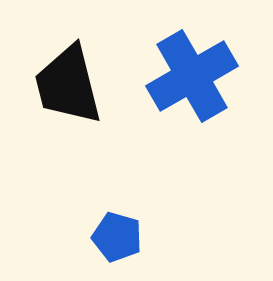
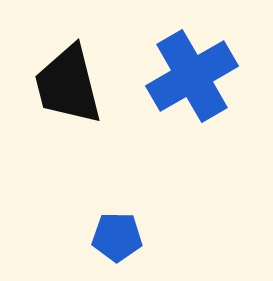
blue pentagon: rotated 15 degrees counterclockwise
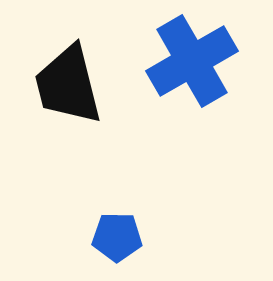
blue cross: moved 15 px up
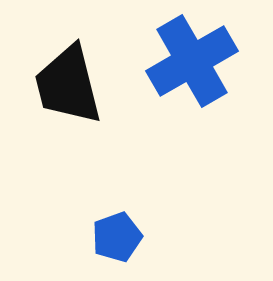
blue pentagon: rotated 21 degrees counterclockwise
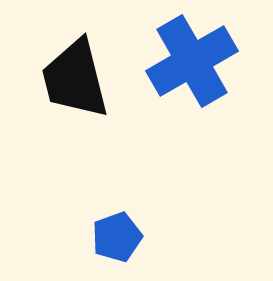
black trapezoid: moved 7 px right, 6 px up
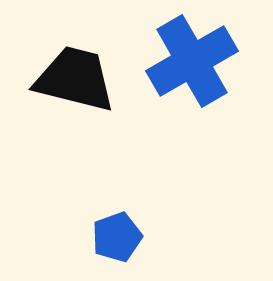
black trapezoid: rotated 118 degrees clockwise
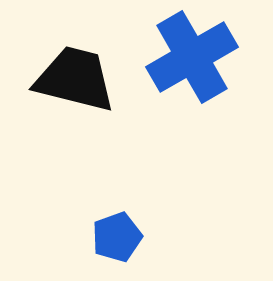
blue cross: moved 4 px up
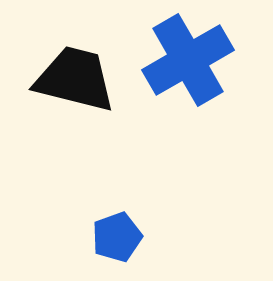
blue cross: moved 4 px left, 3 px down
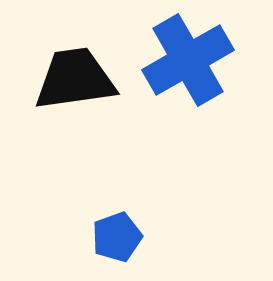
black trapezoid: rotated 22 degrees counterclockwise
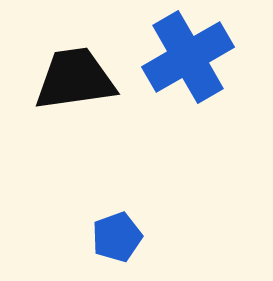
blue cross: moved 3 px up
